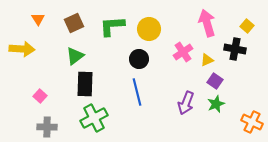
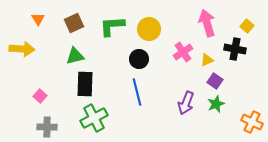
green triangle: rotated 24 degrees clockwise
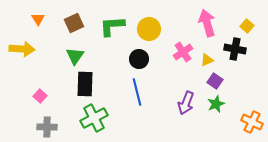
green triangle: rotated 42 degrees counterclockwise
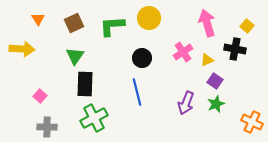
yellow circle: moved 11 px up
black circle: moved 3 px right, 1 px up
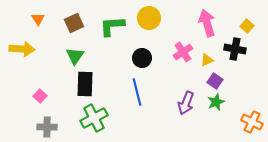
green star: moved 2 px up
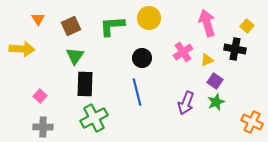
brown square: moved 3 px left, 3 px down
gray cross: moved 4 px left
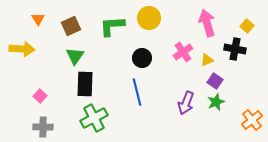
orange cross: moved 2 px up; rotated 25 degrees clockwise
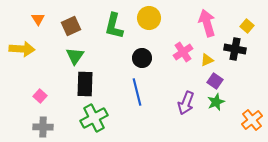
green L-shape: moved 2 px right; rotated 72 degrees counterclockwise
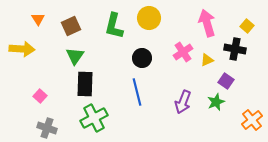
purple square: moved 11 px right
purple arrow: moved 3 px left, 1 px up
gray cross: moved 4 px right, 1 px down; rotated 18 degrees clockwise
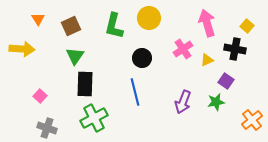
pink cross: moved 3 px up
blue line: moved 2 px left
green star: rotated 12 degrees clockwise
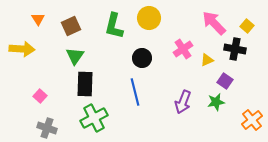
pink arrow: moved 7 px right; rotated 28 degrees counterclockwise
purple square: moved 1 px left
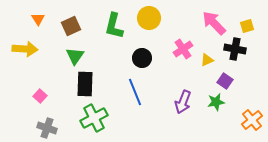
yellow square: rotated 32 degrees clockwise
yellow arrow: moved 3 px right
blue line: rotated 8 degrees counterclockwise
